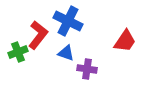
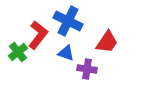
red trapezoid: moved 18 px left, 1 px down
green cross: rotated 18 degrees counterclockwise
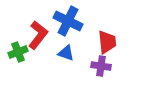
red trapezoid: rotated 40 degrees counterclockwise
green cross: rotated 18 degrees clockwise
purple cross: moved 14 px right, 3 px up
